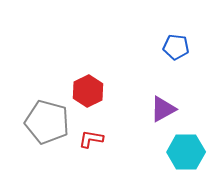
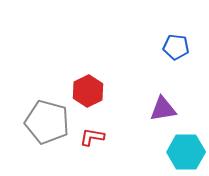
purple triangle: rotated 20 degrees clockwise
red L-shape: moved 1 px right, 2 px up
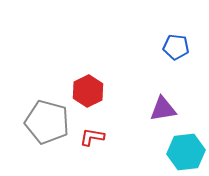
cyan hexagon: rotated 6 degrees counterclockwise
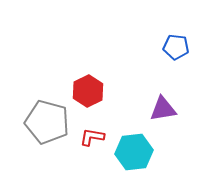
cyan hexagon: moved 52 px left
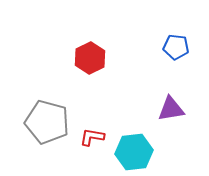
red hexagon: moved 2 px right, 33 px up
purple triangle: moved 8 px right
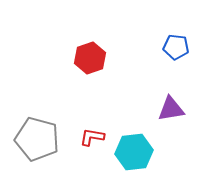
red hexagon: rotated 8 degrees clockwise
gray pentagon: moved 10 px left, 17 px down
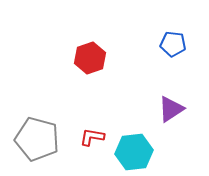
blue pentagon: moved 3 px left, 3 px up
purple triangle: rotated 24 degrees counterclockwise
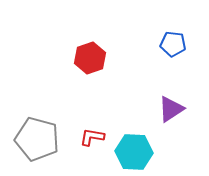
cyan hexagon: rotated 9 degrees clockwise
